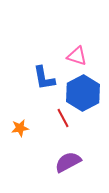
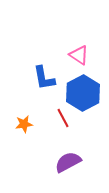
pink triangle: moved 2 px right, 1 px up; rotated 15 degrees clockwise
orange star: moved 4 px right, 4 px up
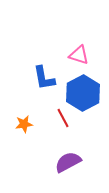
pink triangle: rotated 15 degrees counterclockwise
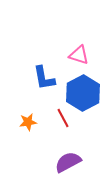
orange star: moved 4 px right, 2 px up
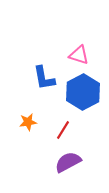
blue hexagon: moved 1 px up
red line: moved 12 px down; rotated 60 degrees clockwise
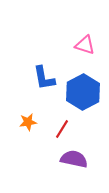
pink triangle: moved 6 px right, 10 px up
red line: moved 1 px left, 1 px up
purple semicircle: moved 6 px right, 3 px up; rotated 40 degrees clockwise
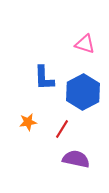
pink triangle: moved 1 px up
blue L-shape: rotated 8 degrees clockwise
purple semicircle: moved 2 px right
